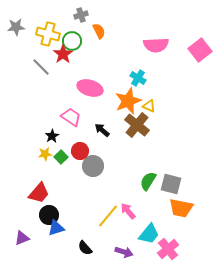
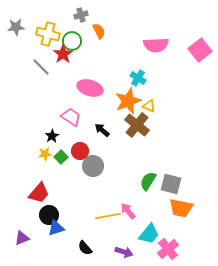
yellow line: rotated 40 degrees clockwise
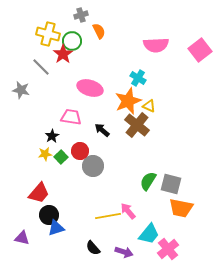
gray star: moved 5 px right, 63 px down; rotated 18 degrees clockwise
pink trapezoid: rotated 25 degrees counterclockwise
purple triangle: rotated 35 degrees clockwise
black semicircle: moved 8 px right
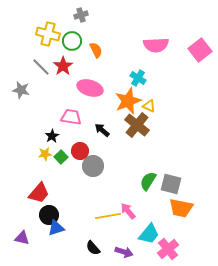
orange semicircle: moved 3 px left, 19 px down
red star: moved 12 px down
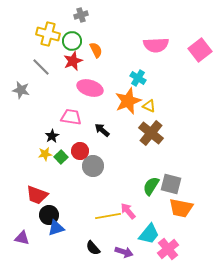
red star: moved 10 px right, 5 px up; rotated 12 degrees clockwise
brown cross: moved 14 px right, 8 px down
green semicircle: moved 3 px right, 5 px down
red trapezoid: moved 2 px left, 2 px down; rotated 70 degrees clockwise
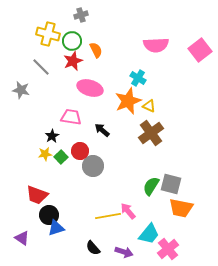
brown cross: rotated 15 degrees clockwise
purple triangle: rotated 21 degrees clockwise
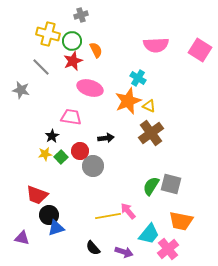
pink square: rotated 20 degrees counterclockwise
black arrow: moved 4 px right, 8 px down; rotated 133 degrees clockwise
orange trapezoid: moved 13 px down
purple triangle: rotated 21 degrees counterclockwise
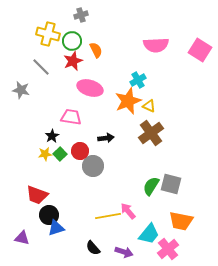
cyan cross: moved 2 px down; rotated 28 degrees clockwise
green square: moved 1 px left, 3 px up
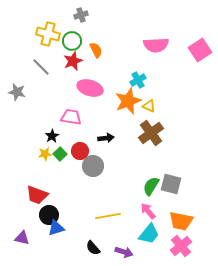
pink square: rotated 25 degrees clockwise
gray star: moved 4 px left, 2 px down
pink arrow: moved 20 px right
pink cross: moved 13 px right, 3 px up
